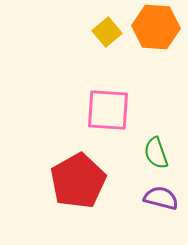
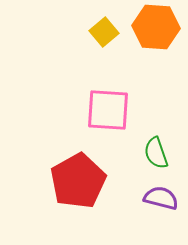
yellow square: moved 3 px left
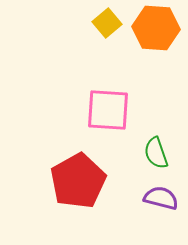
orange hexagon: moved 1 px down
yellow square: moved 3 px right, 9 px up
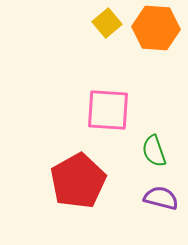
green semicircle: moved 2 px left, 2 px up
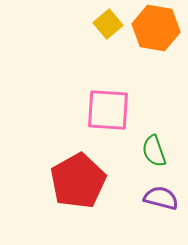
yellow square: moved 1 px right, 1 px down
orange hexagon: rotated 6 degrees clockwise
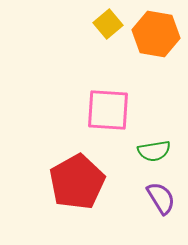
orange hexagon: moved 6 px down
green semicircle: rotated 80 degrees counterclockwise
red pentagon: moved 1 px left, 1 px down
purple semicircle: rotated 44 degrees clockwise
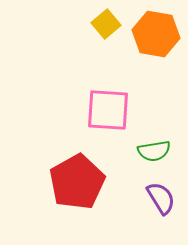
yellow square: moved 2 px left
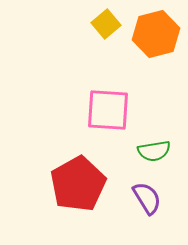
orange hexagon: rotated 24 degrees counterclockwise
red pentagon: moved 1 px right, 2 px down
purple semicircle: moved 14 px left
